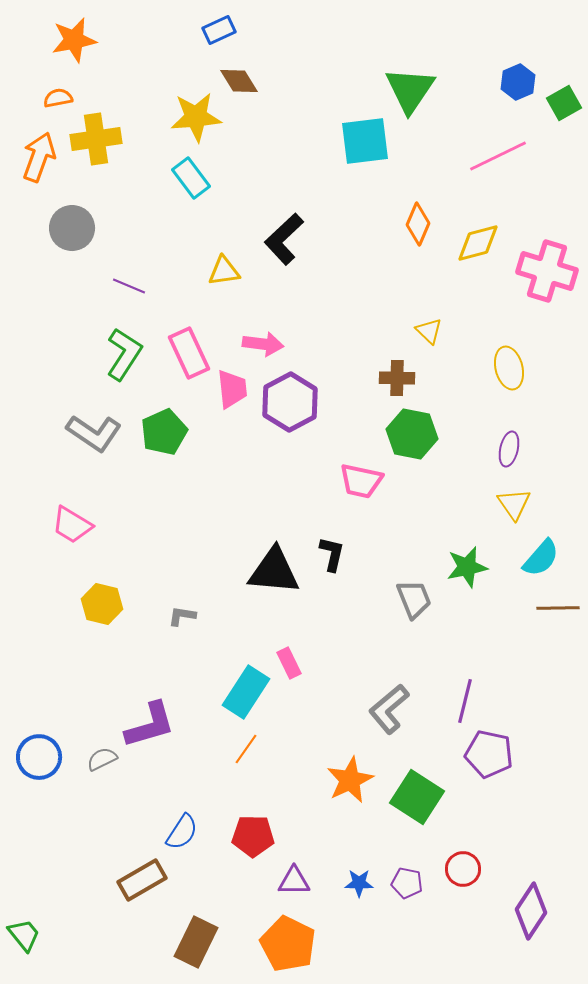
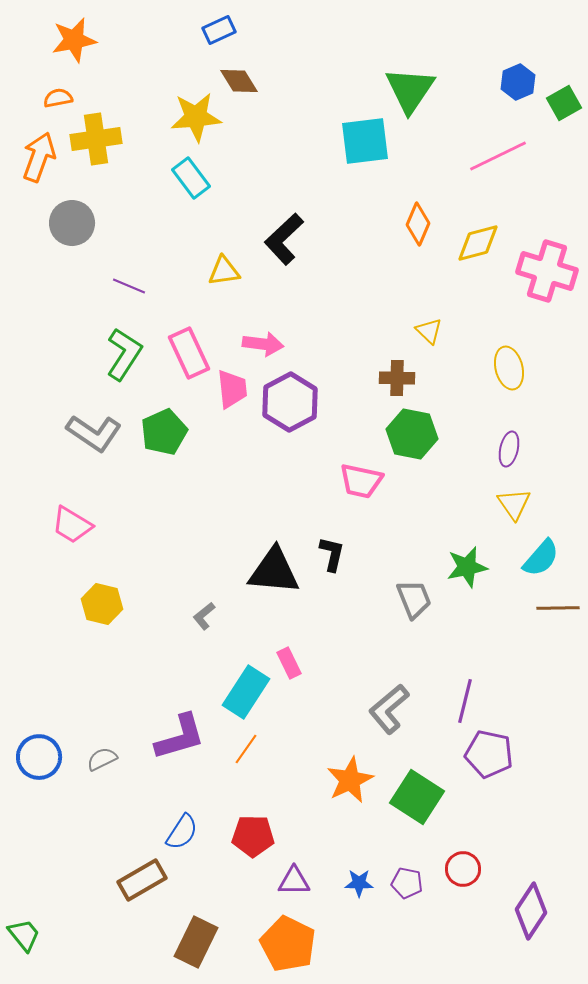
gray circle at (72, 228): moved 5 px up
gray L-shape at (182, 616): moved 22 px right; rotated 48 degrees counterclockwise
purple L-shape at (150, 725): moved 30 px right, 12 px down
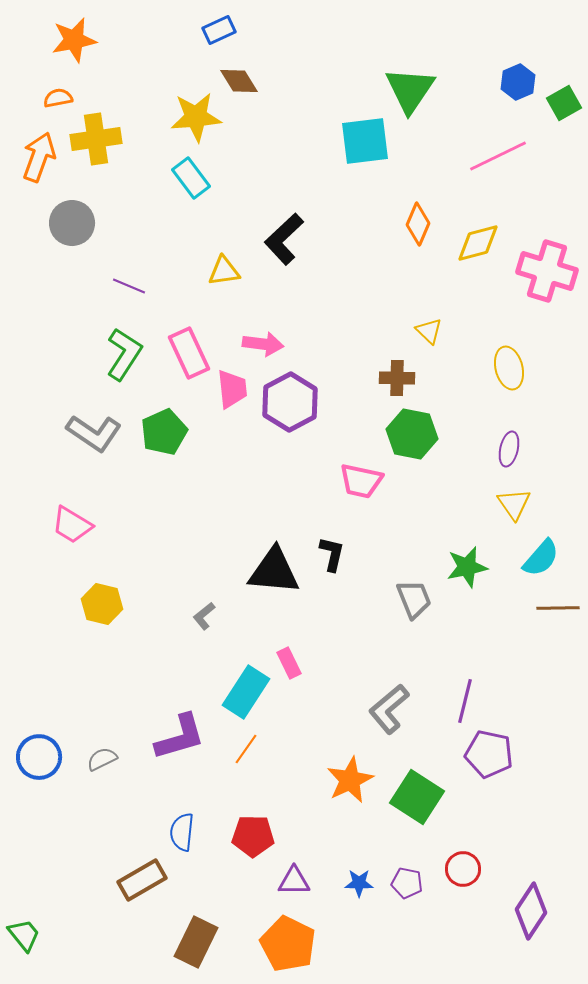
blue semicircle at (182, 832): rotated 153 degrees clockwise
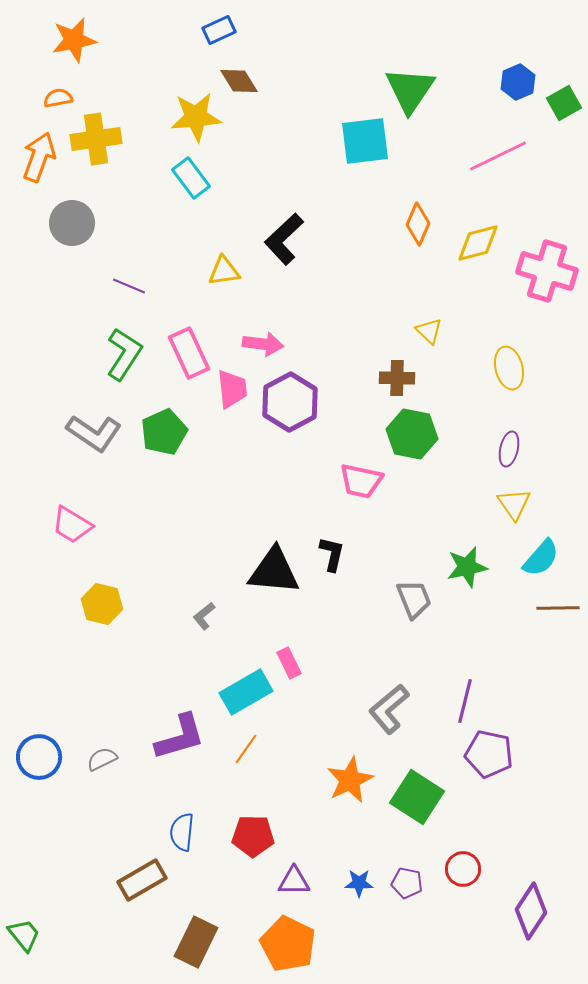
cyan rectangle at (246, 692): rotated 27 degrees clockwise
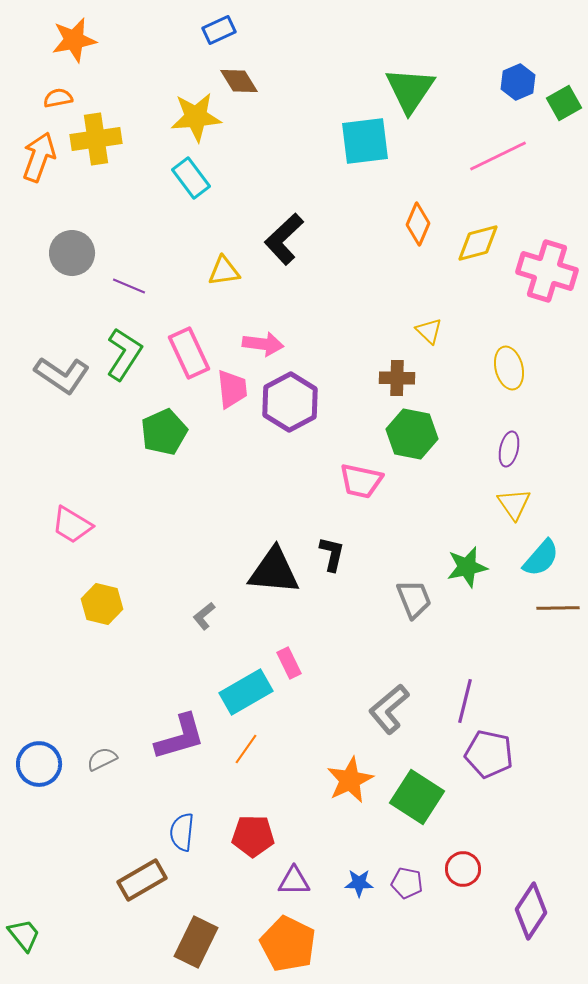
gray circle at (72, 223): moved 30 px down
gray L-shape at (94, 433): moved 32 px left, 58 px up
blue circle at (39, 757): moved 7 px down
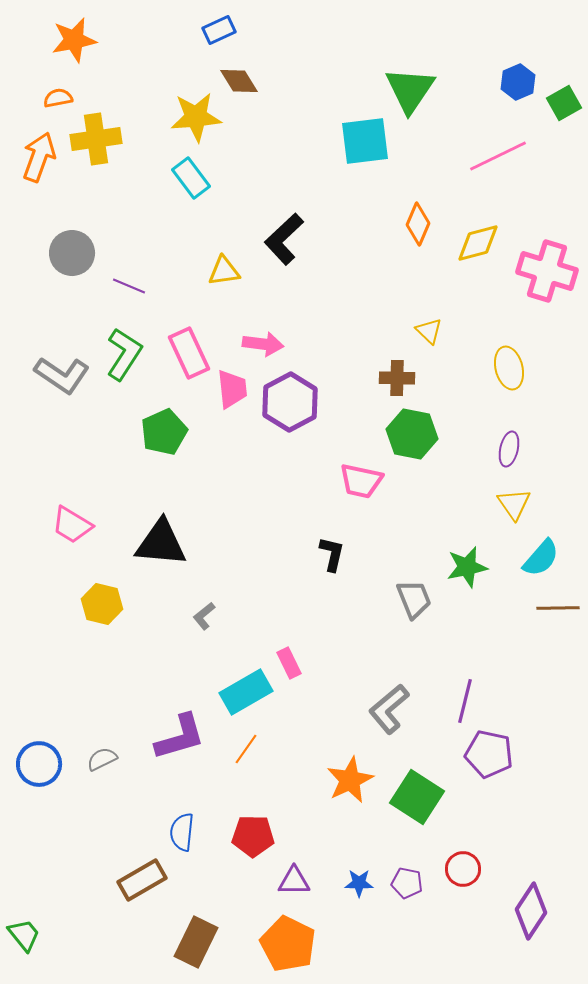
black triangle at (274, 571): moved 113 px left, 28 px up
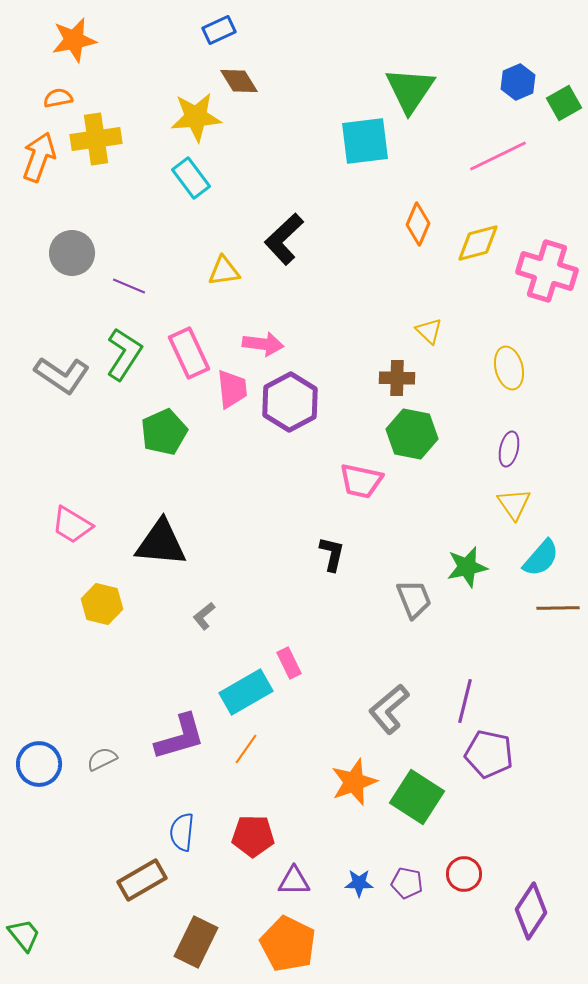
orange star at (350, 780): moved 4 px right, 2 px down; rotated 6 degrees clockwise
red circle at (463, 869): moved 1 px right, 5 px down
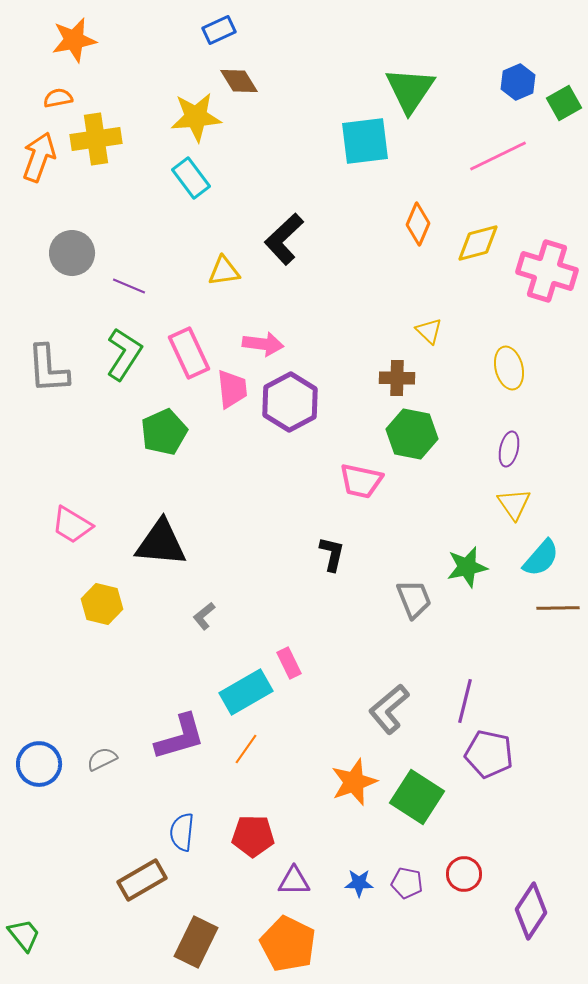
gray L-shape at (62, 375): moved 14 px left, 6 px up; rotated 52 degrees clockwise
